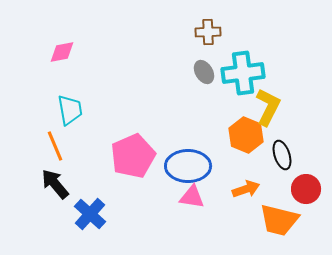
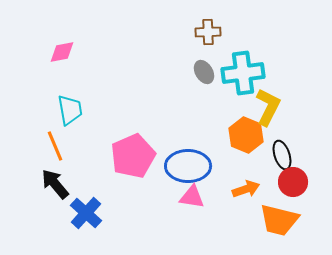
red circle: moved 13 px left, 7 px up
blue cross: moved 4 px left, 1 px up
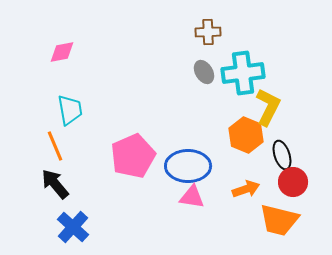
blue cross: moved 13 px left, 14 px down
